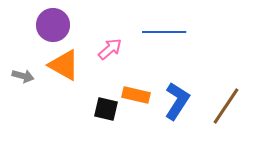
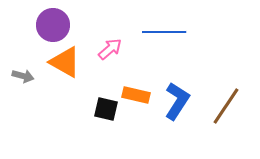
orange triangle: moved 1 px right, 3 px up
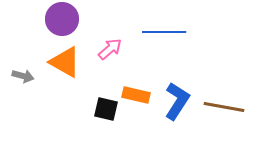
purple circle: moved 9 px right, 6 px up
brown line: moved 2 px left, 1 px down; rotated 66 degrees clockwise
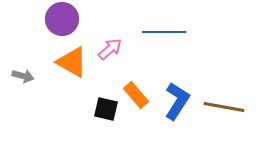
orange triangle: moved 7 px right
orange rectangle: rotated 36 degrees clockwise
